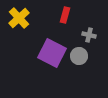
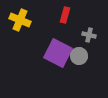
yellow cross: moved 1 px right, 2 px down; rotated 25 degrees counterclockwise
purple square: moved 6 px right
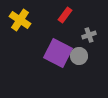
red rectangle: rotated 21 degrees clockwise
yellow cross: rotated 10 degrees clockwise
gray cross: rotated 32 degrees counterclockwise
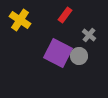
gray cross: rotated 32 degrees counterclockwise
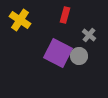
red rectangle: rotated 21 degrees counterclockwise
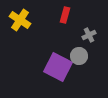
gray cross: rotated 24 degrees clockwise
purple square: moved 14 px down
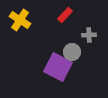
red rectangle: rotated 28 degrees clockwise
gray cross: rotated 24 degrees clockwise
gray circle: moved 7 px left, 4 px up
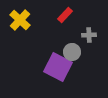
yellow cross: rotated 10 degrees clockwise
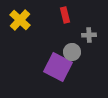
red rectangle: rotated 56 degrees counterclockwise
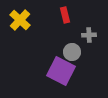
purple square: moved 3 px right, 4 px down
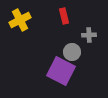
red rectangle: moved 1 px left, 1 px down
yellow cross: rotated 20 degrees clockwise
